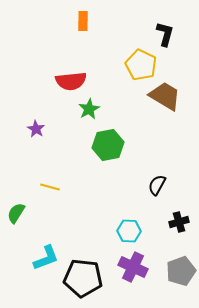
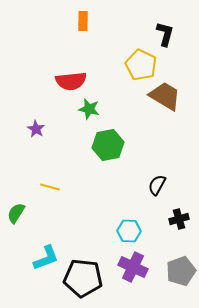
green star: rotated 30 degrees counterclockwise
black cross: moved 3 px up
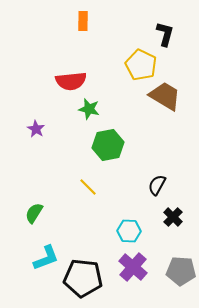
yellow line: moved 38 px right; rotated 30 degrees clockwise
green semicircle: moved 18 px right
black cross: moved 6 px left, 2 px up; rotated 30 degrees counterclockwise
purple cross: rotated 16 degrees clockwise
gray pentagon: rotated 24 degrees clockwise
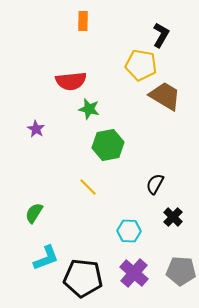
black L-shape: moved 4 px left, 1 px down; rotated 15 degrees clockwise
yellow pentagon: rotated 16 degrees counterclockwise
black semicircle: moved 2 px left, 1 px up
purple cross: moved 1 px right, 6 px down
